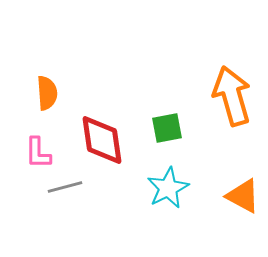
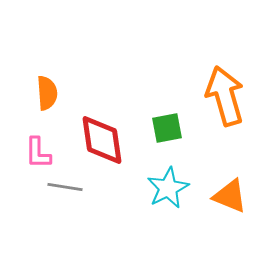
orange arrow: moved 7 px left
gray line: rotated 24 degrees clockwise
orange triangle: moved 13 px left; rotated 6 degrees counterclockwise
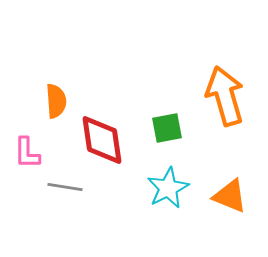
orange semicircle: moved 9 px right, 8 px down
pink L-shape: moved 11 px left
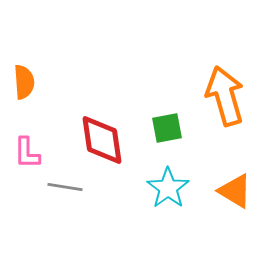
orange semicircle: moved 32 px left, 19 px up
cyan star: rotated 9 degrees counterclockwise
orange triangle: moved 5 px right, 5 px up; rotated 9 degrees clockwise
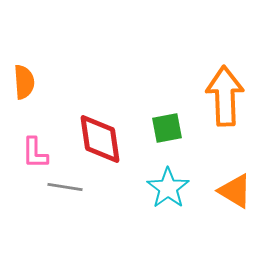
orange arrow: rotated 14 degrees clockwise
red diamond: moved 2 px left, 1 px up
pink L-shape: moved 8 px right
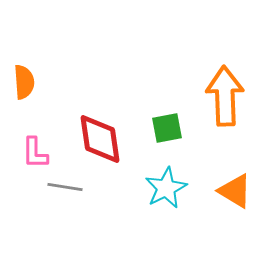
cyan star: moved 2 px left; rotated 9 degrees clockwise
